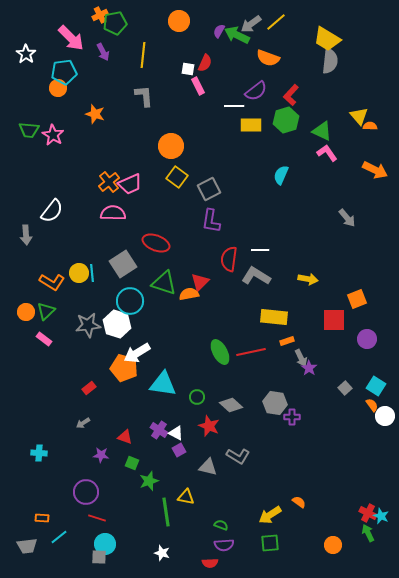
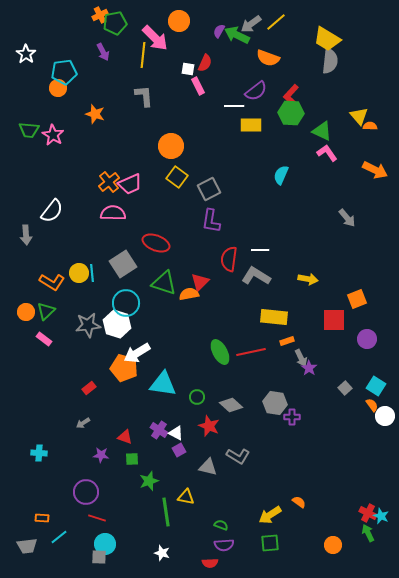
pink arrow at (71, 38): moved 84 px right
green hexagon at (286, 120): moved 5 px right, 7 px up; rotated 20 degrees clockwise
cyan circle at (130, 301): moved 4 px left, 2 px down
green square at (132, 463): moved 4 px up; rotated 24 degrees counterclockwise
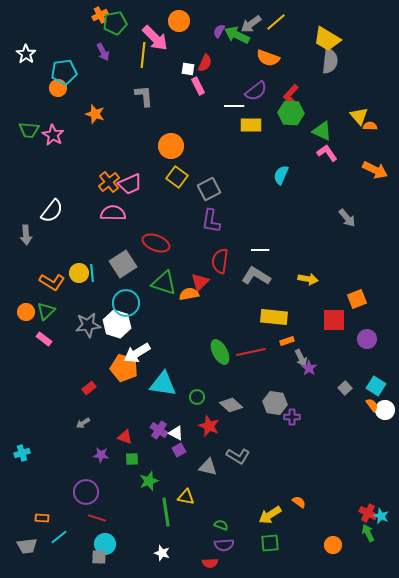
red semicircle at (229, 259): moved 9 px left, 2 px down
white circle at (385, 416): moved 6 px up
cyan cross at (39, 453): moved 17 px left; rotated 21 degrees counterclockwise
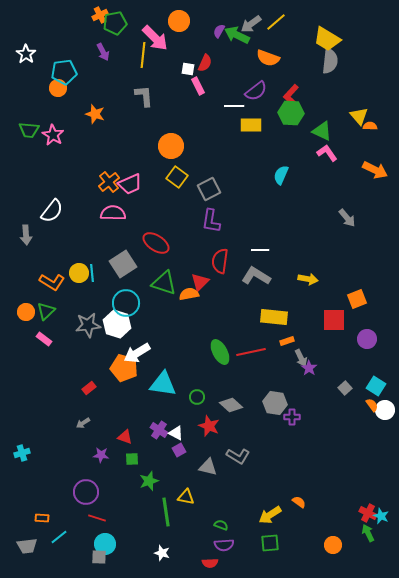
red ellipse at (156, 243): rotated 12 degrees clockwise
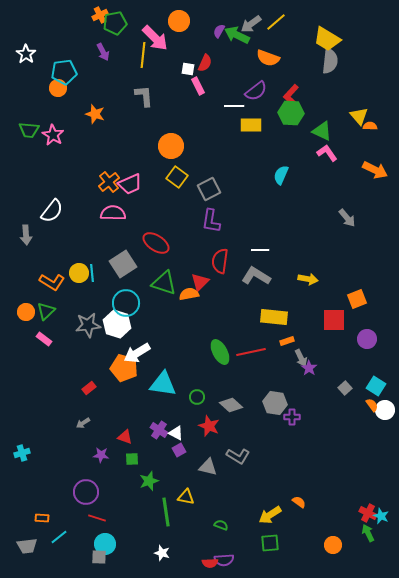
purple semicircle at (224, 545): moved 15 px down
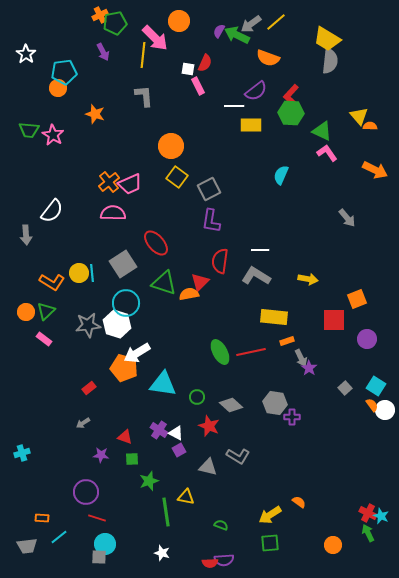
red ellipse at (156, 243): rotated 16 degrees clockwise
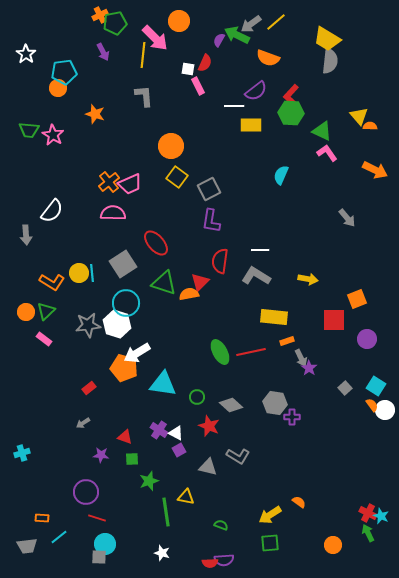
purple semicircle at (219, 31): moved 9 px down
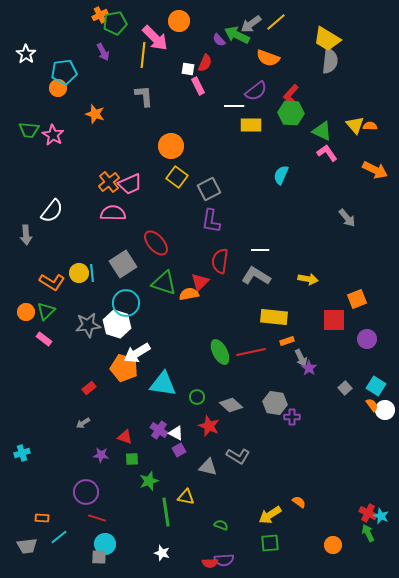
purple semicircle at (219, 40): rotated 72 degrees counterclockwise
yellow triangle at (359, 116): moved 4 px left, 9 px down
